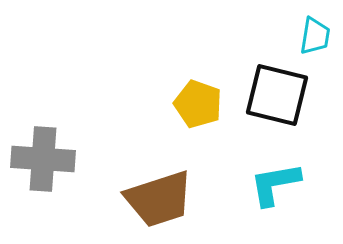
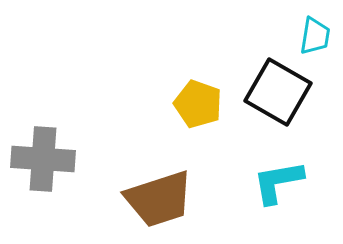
black square: moved 1 px right, 3 px up; rotated 16 degrees clockwise
cyan L-shape: moved 3 px right, 2 px up
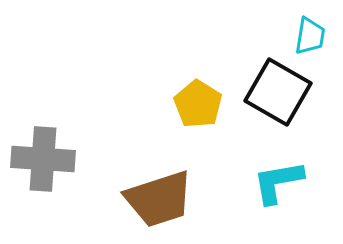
cyan trapezoid: moved 5 px left
yellow pentagon: rotated 12 degrees clockwise
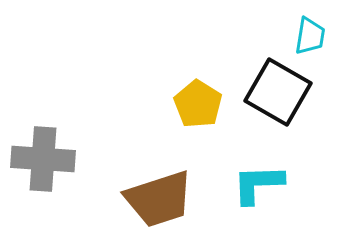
cyan L-shape: moved 20 px left, 2 px down; rotated 8 degrees clockwise
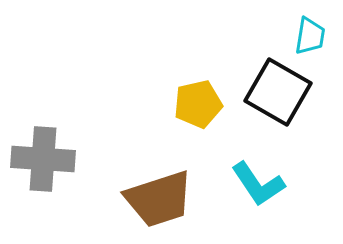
yellow pentagon: rotated 27 degrees clockwise
cyan L-shape: rotated 122 degrees counterclockwise
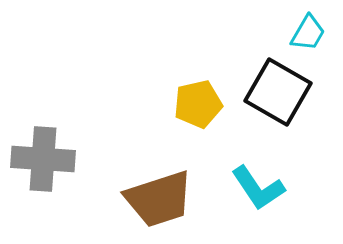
cyan trapezoid: moved 2 px left, 3 px up; rotated 21 degrees clockwise
cyan L-shape: moved 4 px down
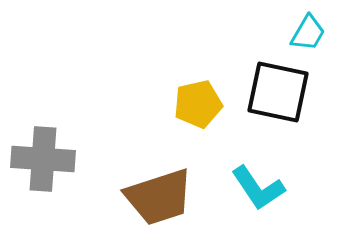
black square: rotated 18 degrees counterclockwise
brown trapezoid: moved 2 px up
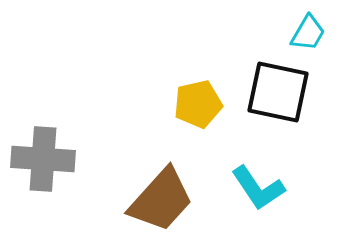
brown trapezoid: moved 2 px right, 3 px down; rotated 30 degrees counterclockwise
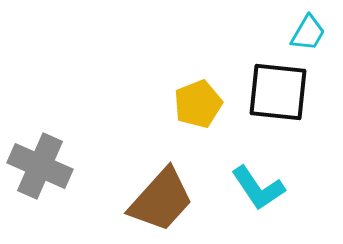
black square: rotated 6 degrees counterclockwise
yellow pentagon: rotated 9 degrees counterclockwise
gray cross: moved 3 px left, 7 px down; rotated 20 degrees clockwise
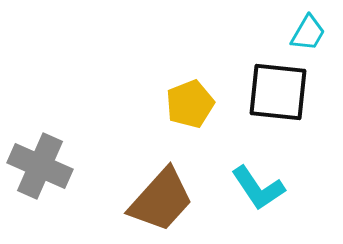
yellow pentagon: moved 8 px left
